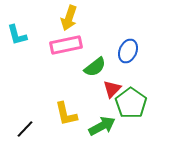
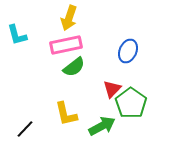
green semicircle: moved 21 px left
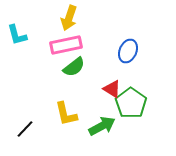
red triangle: rotated 42 degrees counterclockwise
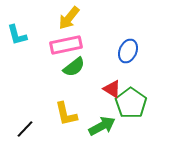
yellow arrow: rotated 20 degrees clockwise
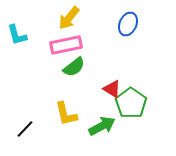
blue ellipse: moved 27 px up
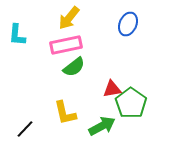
cyan L-shape: rotated 20 degrees clockwise
red triangle: rotated 42 degrees counterclockwise
yellow L-shape: moved 1 px left, 1 px up
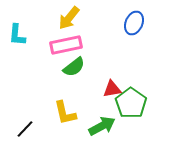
blue ellipse: moved 6 px right, 1 px up
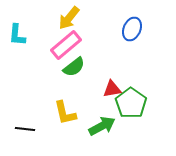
blue ellipse: moved 2 px left, 6 px down
pink rectangle: rotated 28 degrees counterclockwise
black line: rotated 54 degrees clockwise
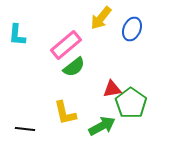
yellow arrow: moved 32 px right
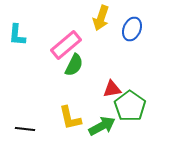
yellow arrow: rotated 20 degrees counterclockwise
green semicircle: moved 2 px up; rotated 25 degrees counterclockwise
green pentagon: moved 1 px left, 3 px down
yellow L-shape: moved 5 px right, 5 px down
